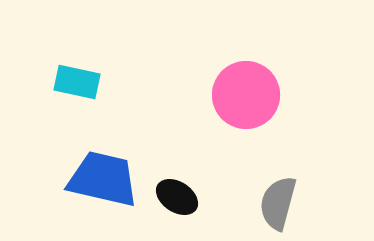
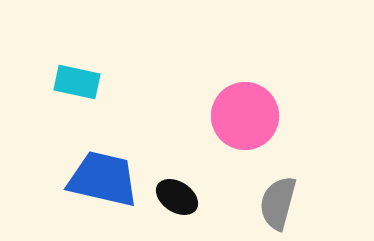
pink circle: moved 1 px left, 21 px down
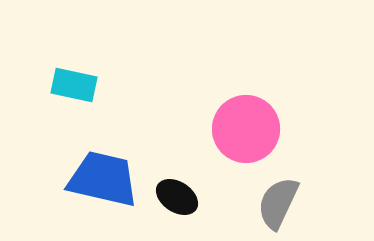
cyan rectangle: moved 3 px left, 3 px down
pink circle: moved 1 px right, 13 px down
gray semicircle: rotated 10 degrees clockwise
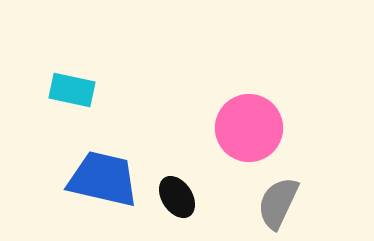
cyan rectangle: moved 2 px left, 5 px down
pink circle: moved 3 px right, 1 px up
black ellipse: rotated 24 degrees clockwise
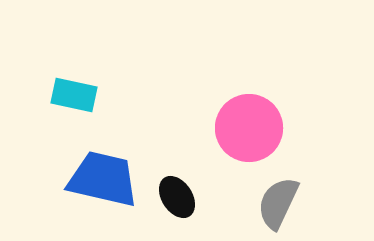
cyan rectangle: moved 2 px right, 5 px down
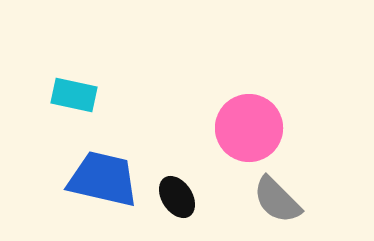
gray semicircle: moved 1 px left, 3 px up; rotated 70 degrees counterclockwise
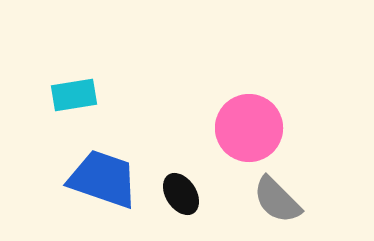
cyan rectangle: rotated 21 degrees counterclockwise
blue trapezoid: rotated 6 degrees clockwise
black ellipse: moved 4 px right, 3 px up
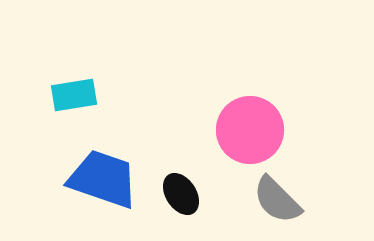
pink circle: moved 1 px right, 2 px down
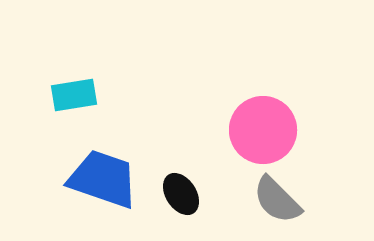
pink circle: moved 13 px right
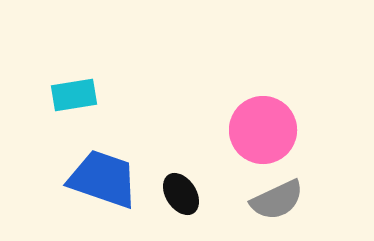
gray semicircle: rotated 70 degrees counterclockwise
